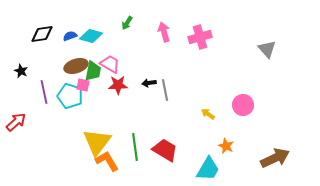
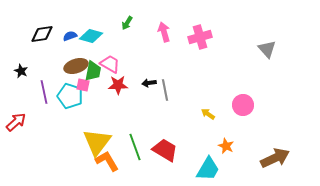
green line: rotated 12 degrees counterclockwise
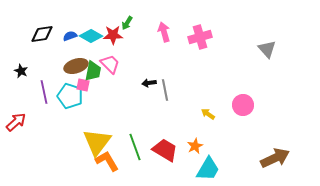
cyan diamond: rotated 15 degrees clockwise
pink trapezoid: rotated 15 degrees clockwise
red star: moved 5 px left, 50 px up
orange star: moved 31 px left; rotated 21 degrees clockwise
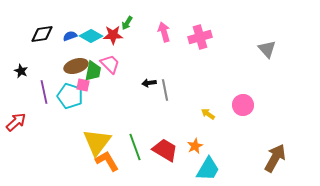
brown arrow: rotated 36 degrees counterclockwise
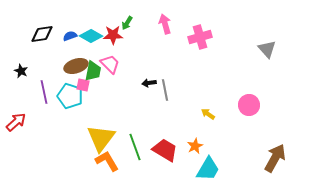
pink arrow: moved 1 px right, 8 px up
pink circle: moved 6 px right
yellow triangle: moved 4 px right, 4 px up
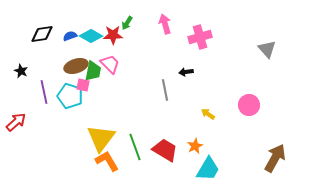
black arrow: moved 37 px right, 11 px up
